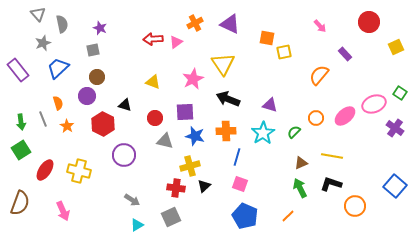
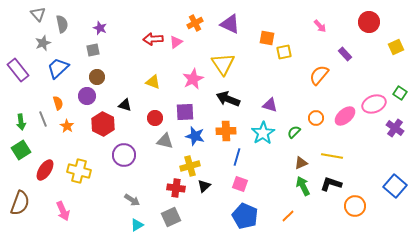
green arrow at (300, 188): moved 3 px right, 2 px up
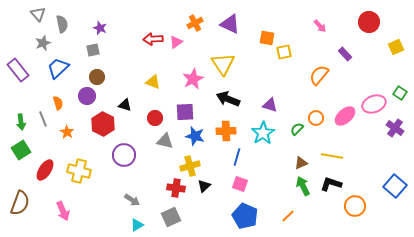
orange star at (67, 126): moved 6 px down
green semicircle at (294, 132): moved 3 px right, 3 px up
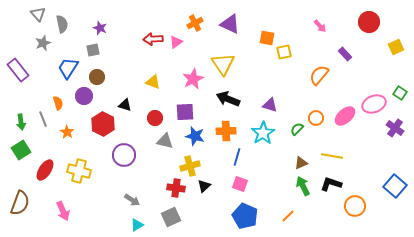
blue trapezoid at (58, 68): moved 10 px right; rotated 15 degrees counterclockwise
purple circle at (87, 96): moved 3 px left
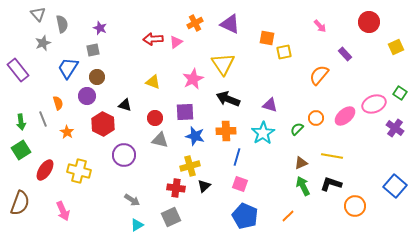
purple circle at (84, 96): moved 3 px right
gray triangle at (165, 141): moved 5 px left, 1 px up
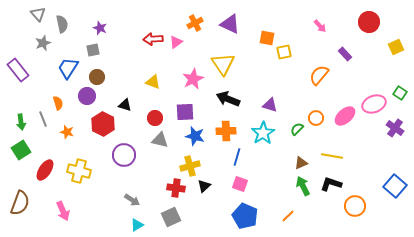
orange star at (67, 132): rotated 16 degrees counterclockwise
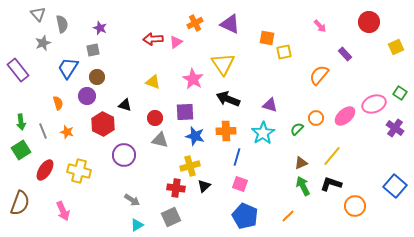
pink star at (193, 79): rotated 15 degrees counterclockwise
gray line at (43, 119): moved 12 px down
yellow line at (332, 156): rotated 60 degrees counterclockwise
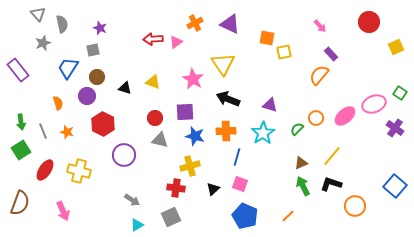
purple rectangle at (345, 54): moved 14 px left
black triangle at (125, 105): moved 17 px up
black triangle at (204, 186): moved 9 px right, 3 px down
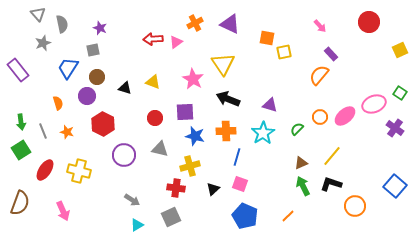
yellow square at (396, 47): moved 4 px right, 3 px down
orange circle at (316, 118): moved 4 px right, 1 px up
gray triangle at (160, 140): moved 9 px down
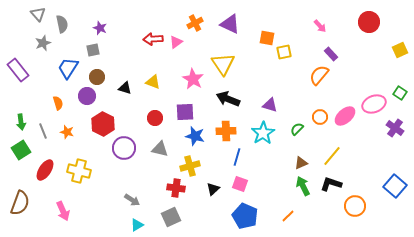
purple circle at (124, 155): moved 7 px up
